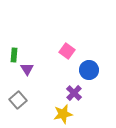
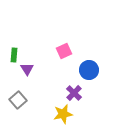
pink square: moved 3 px left; rotated 28 degrees clockwise
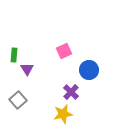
purple cross: moved 3 px left, 1 px up
